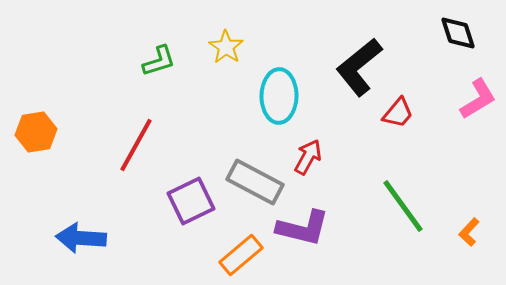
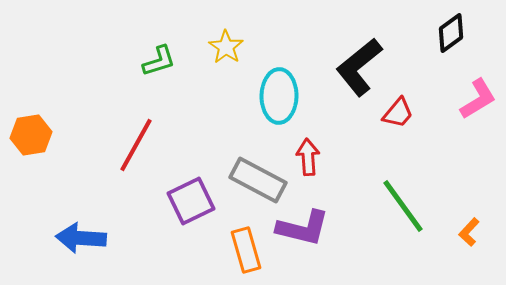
black diamond: moved 7 px left; rotated 72 degrees clockwise
orange hexagon: moved 5 px left, 3 px down
red arrow: rotated 33 degrees counterclockwise
gray rectangle: moved 3 px right, 2 px up
orange rectangle: moved 5 px right, 5 px up; rotated 66 degrees counterclockwise
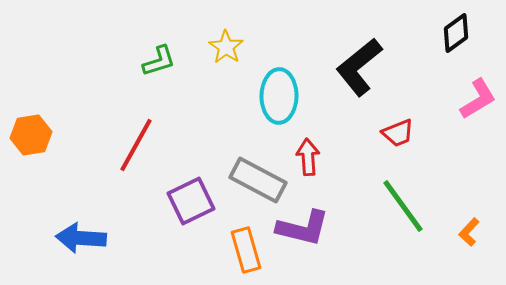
black diamond: moved 5 px right
red trapezoid: moved 20 px down; rotated 28 degrees clockwise
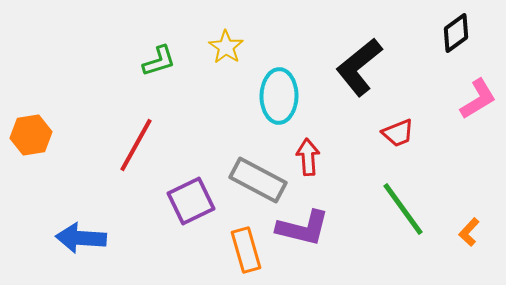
green line: moved 3 px down
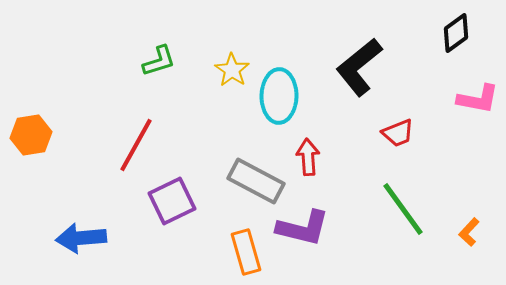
yellow star: moved 6 px right, 23 px down
pink L-shape: rotated 42 degrees clockwise
gray rectangle: moved 2 px left, 1 px down
purple square: moved 19 px left
blue arrow: rotated 9 degrees counterclockwise
orange rectangle: moved 2 px down
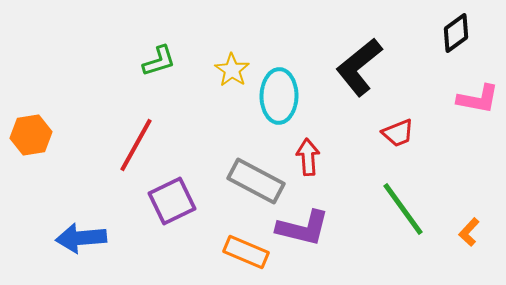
orange rectangle: rotated 51 degrees counterclockwise
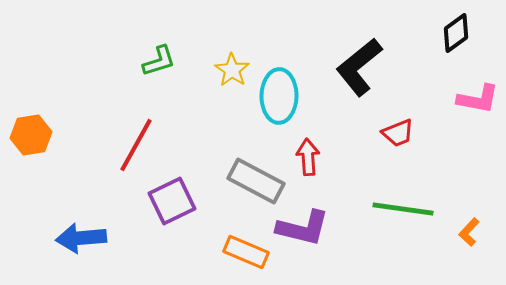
green line: rotated 46 degrees counterclockwise
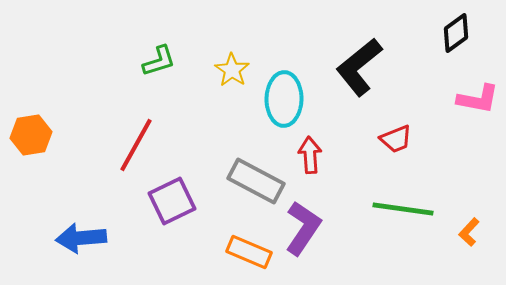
cyan ellipse: moved 5 px right, 3 px down
red trapezoid: moved 2 px left, 6 px down
red arrow: moved 2 px right, 2 px up
purple L-shape: rotated 70 degrees counterclockwise
orange rectangle: moved 3 px right
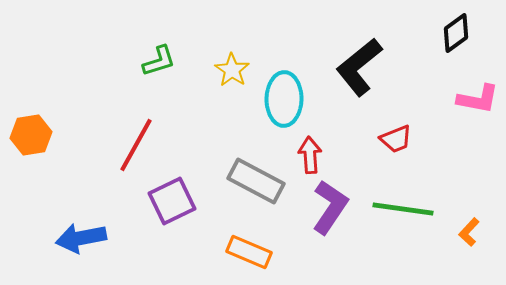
purple L-shape: moved 27 px right, 21 px up
blue arrow: rotated 6 degrees counterclockwise
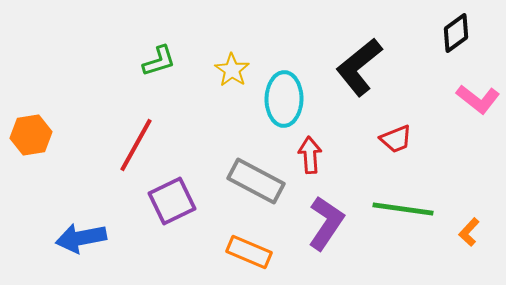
pink L-shape: rotated 27 degrees clockwise
purple L-shape: moved 4 px left, 16 px down
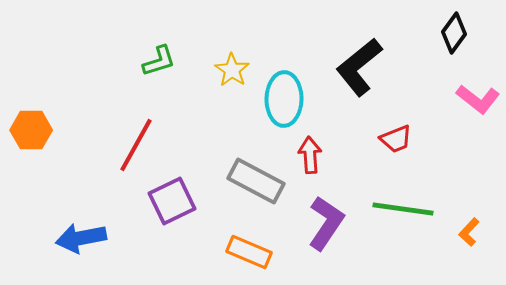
black diamond: moved 2 px left; rotated 18 degrees counterclockwise
orange hexagon: moved 5 px up; rotated 9 degrees clockwise
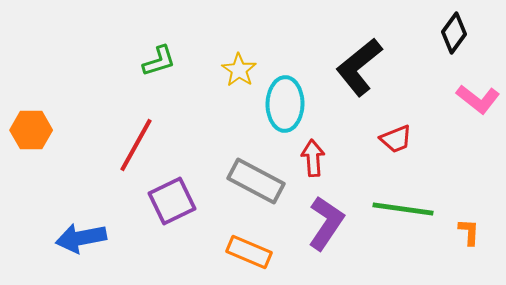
yellow star: moved 7 px right
cyan ellipse: moved 1 px right, 5 px down
red arrow: moved 3 px right, 3 px down
orange L-shape: rotated 140 degrees clockwise
